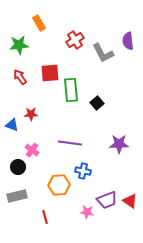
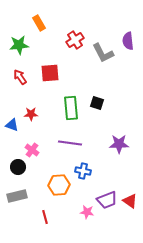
green rectangle: moved 18 px down
black square: rotated 32 degrees counterclockwise
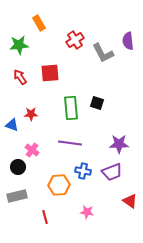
purple trapezoid: moved 5 px right, 28 px up
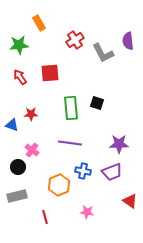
orange hexagon: rotated 20 degrees counterclockwise
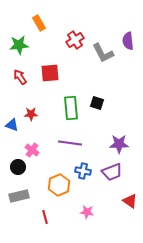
gray rectangle: moved 2 px right
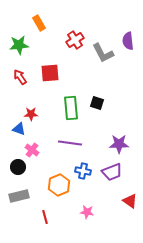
blue triangle: moved 7 px right, 4 px down
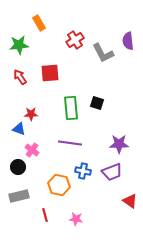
orange hexagon: rotated 25 degrees counterclockwise
pink star: moved 11 px left, 7 px down
red line: moved 2 px up
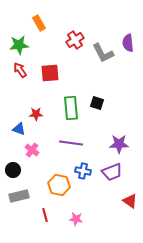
purple semicircle: moved 2 px down
red arrow: moved 7 px up
red star: moved 5 px right
purple line: moved 1 px right
black circle: moved 5 px left, 3 px down
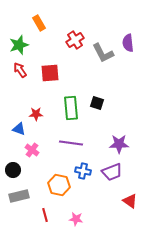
green star: rotated 12 degrees counterclockwise
